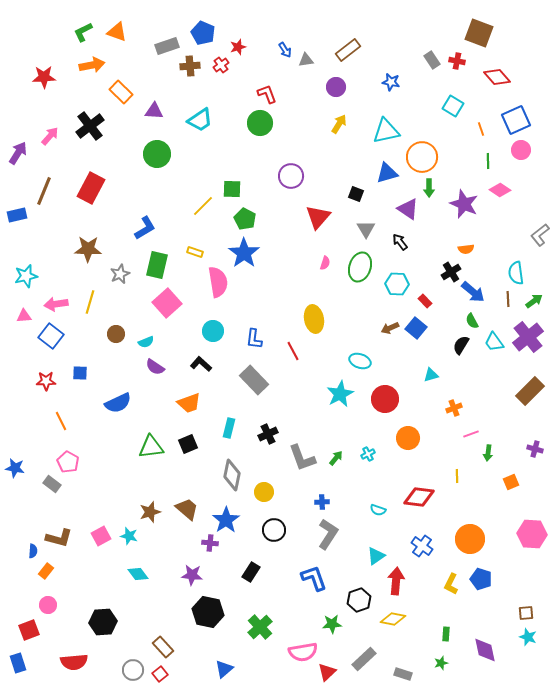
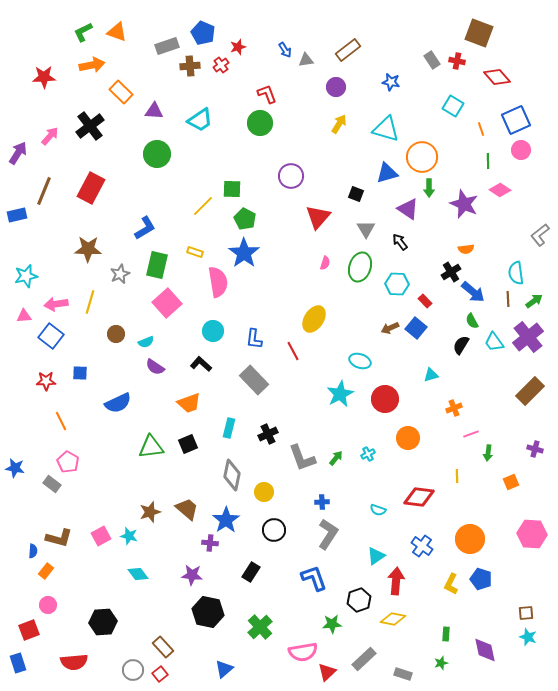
cyan triangle at (386, 131): moved 2 px up; rotated 28 degrees clockwise
yellow ellipse at (314, 319): rotated 44 degrees clockwise
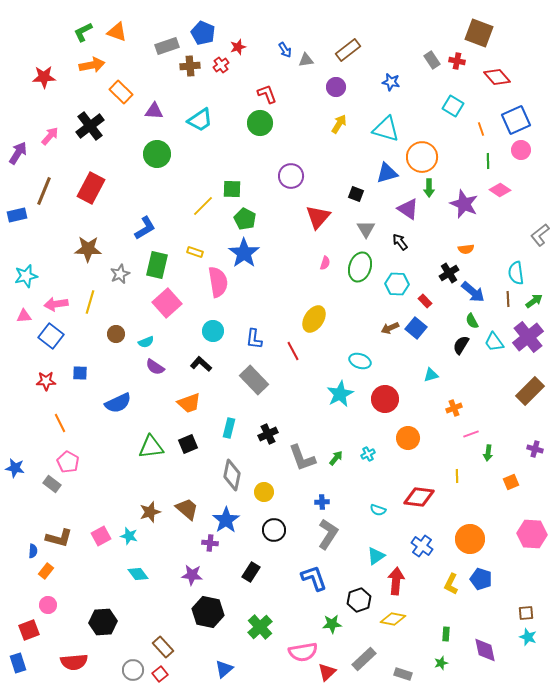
black cross at (451, 272): moved 2 px left, 1 px down
orange line at (61, 421): moved 1 px left, 2 px down
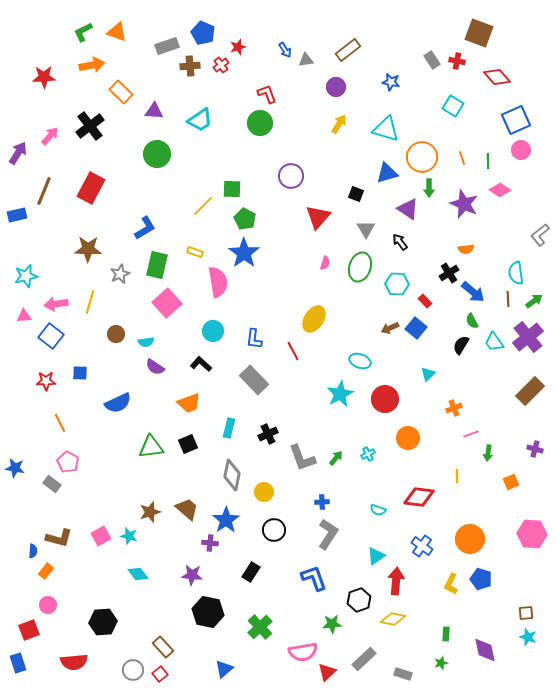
orange line at (481, 129): moved 19 px left, 29 px down
cyan semicircle at (146, 342): rotated 14 degrees clockwise
cyan triangle at (431, 375): moved 3 px left, 1 px up; rotated 28 degrees counterclockwise
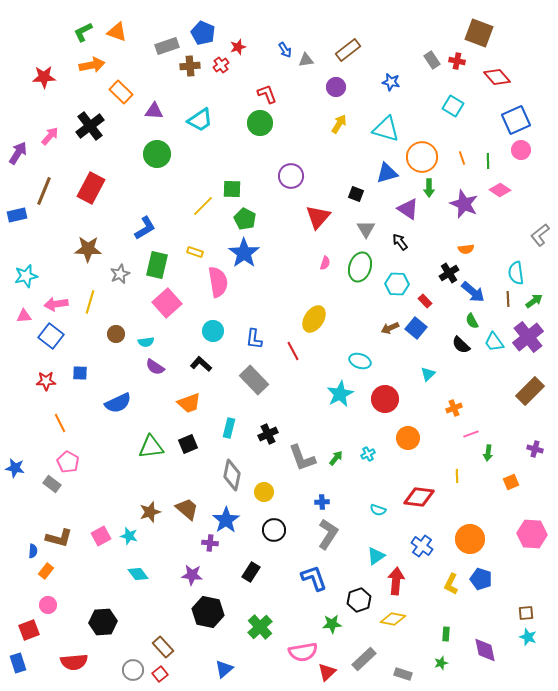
black semicircle at (461, 345): rotated 78 degrees counterclockwise
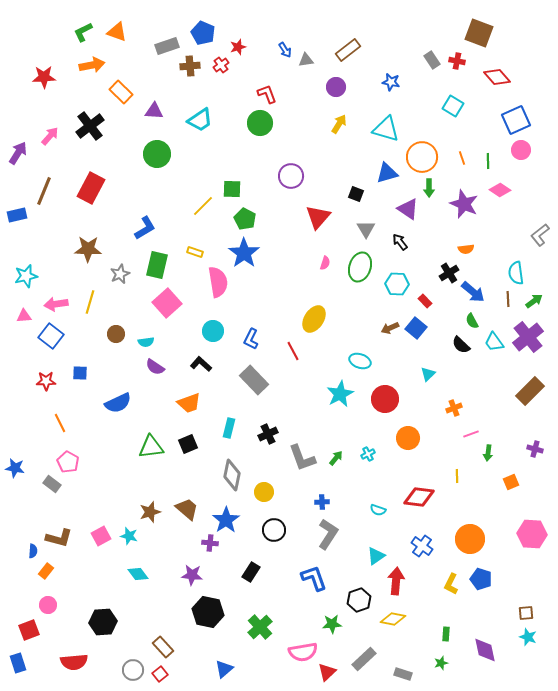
blue L-shape at (254, 339): moved 3 px left; rotated 20 degrees clockwise
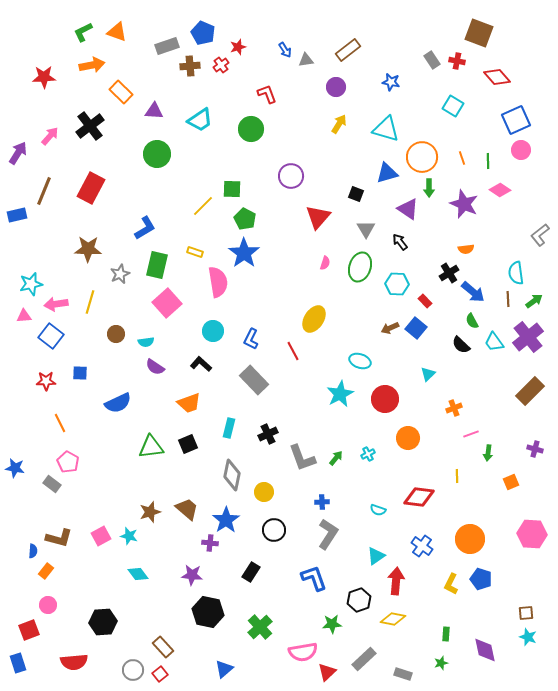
green circle at (260, 123): moved 9 px left, 6 px down
cyan star at (26, 276): moved 5 px right, 8 px down
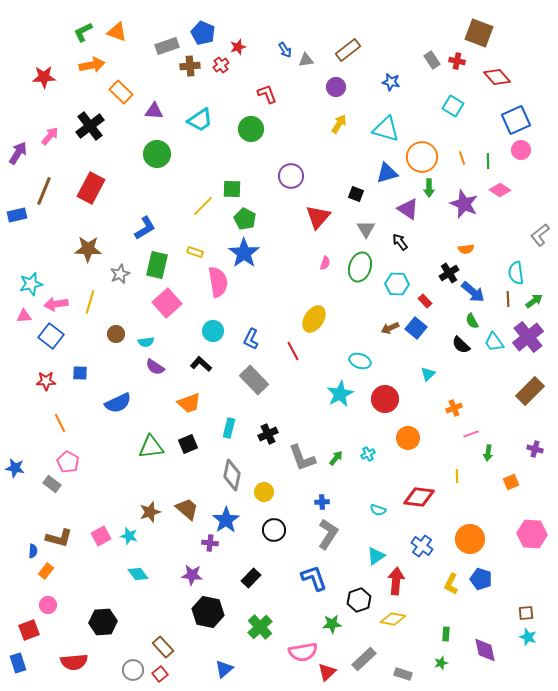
black rectangle at (251, 572): moved 6 px down; rotated 12 degrees clockwise
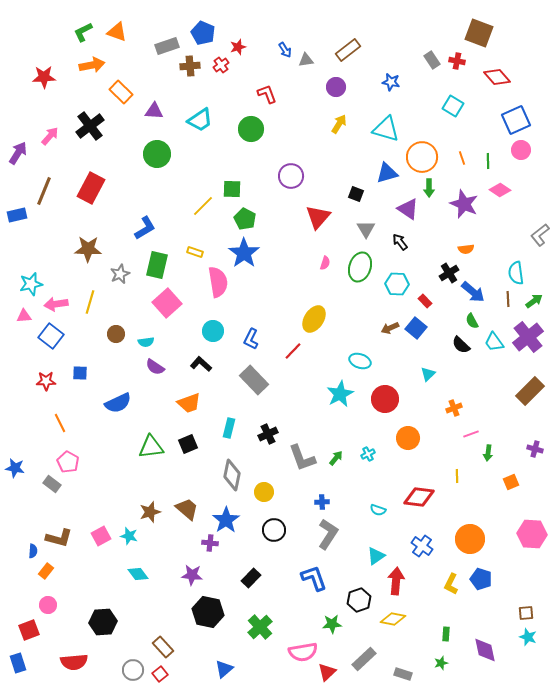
red line at (293, 351): rotated 72 degrees clockwise
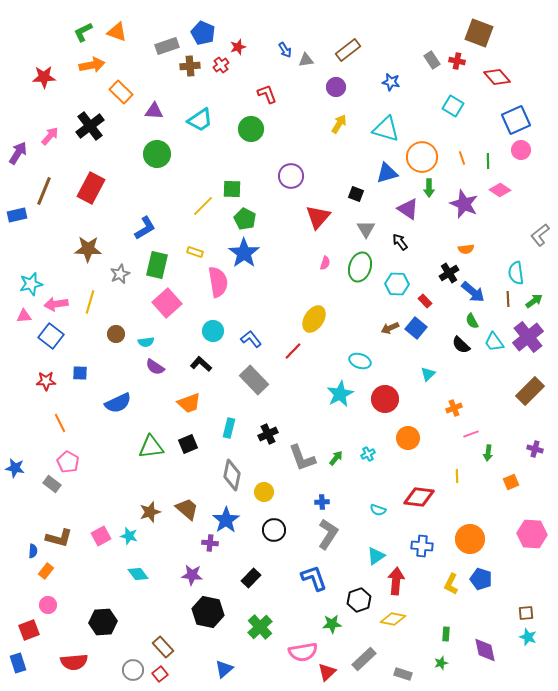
blue L-shape at (251, 339): rotated 115 degrees clockwise
blue cross at (422, 546): rotated 30 degrees counterclockwise
